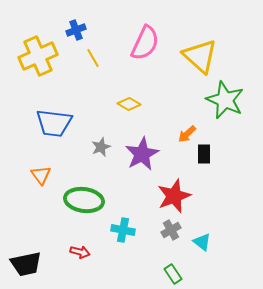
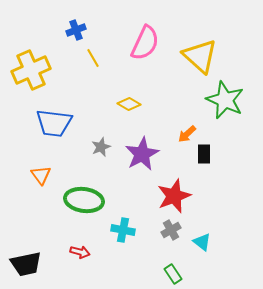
yellow cross: moved 7 px left, 14 px down
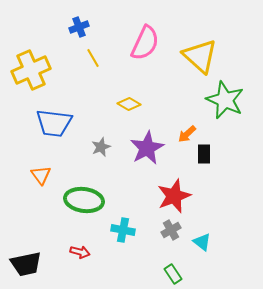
blue cross: moved 3 px right, 3 px up
purple star: moved 5 px right, 6 px up
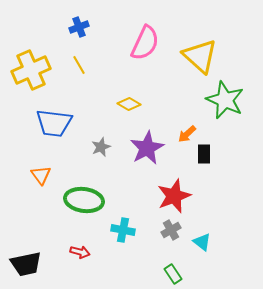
yellow line: moved 14 px left, 7 px down
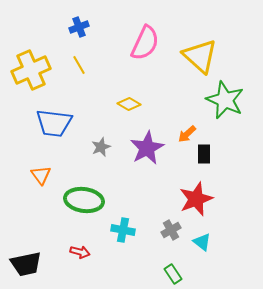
red star: moved 22 px right, 3 px down
